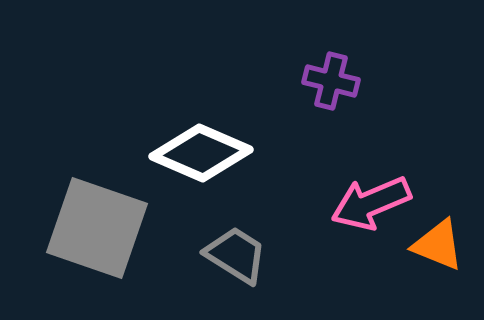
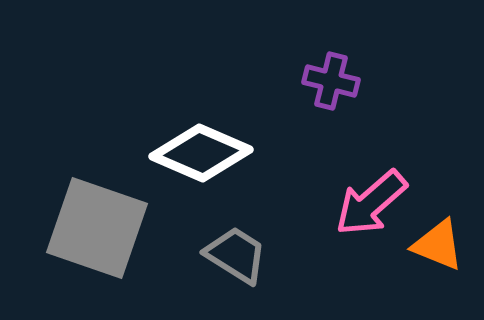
pink arrow: rotated 18 degrees counterclockwise
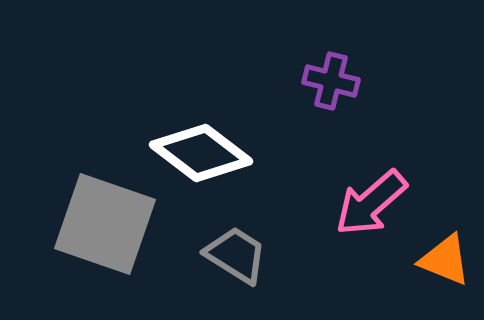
white diamond: rotated 14 degrees clockwise
gray square: moved 8 px right, 4 px up
orange triangle: moved 7 px right, 15 px down
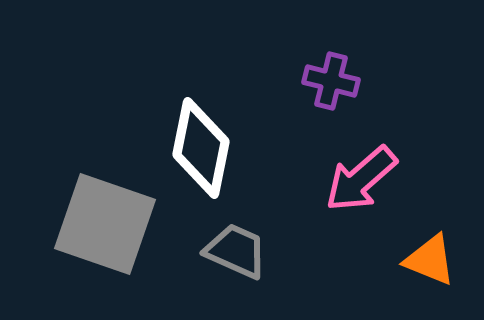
white diamond: moved 5 px up; rotated 64 degrees clockwise
pink arrow: moved 10 px left, 24 px up
gray trapezoid: moved 4 px up; rotated 8 degrees counterclockwise
orange triangle: moved 15 px left
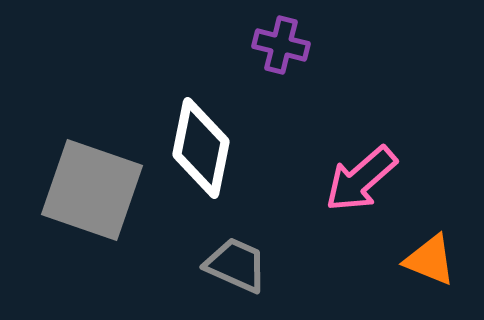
purple cross: moved 50 px left, 36 px up
gray square: moved 13 px left, 34 px up
gray trapezoid: moved 14 px down
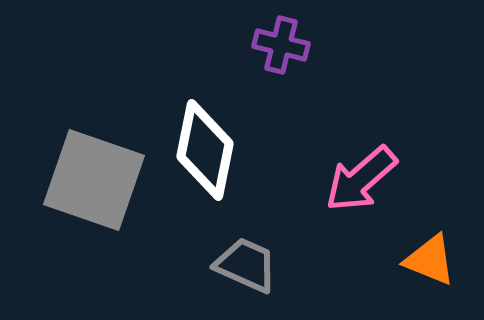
white diamond: moved 4 px right, 2 px down
gray square: moved 2 px right, 10 px up
gray trapezoid: moved 10 px right
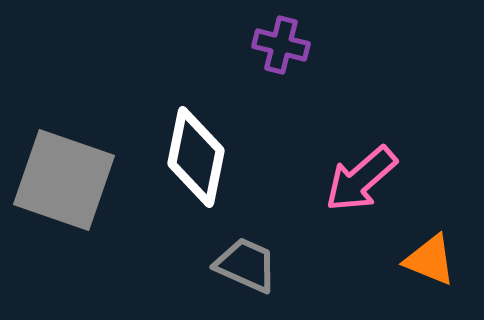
white diamond: moved 9 px left, 7 px down
gray square: moved 30 px left
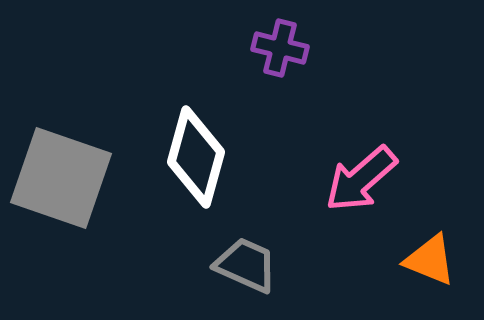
purple cross: moved 1 px left, 3 px down
white diamond: rotated 4 degrees clockwise
gray square: moved 3 px left, 2 px up
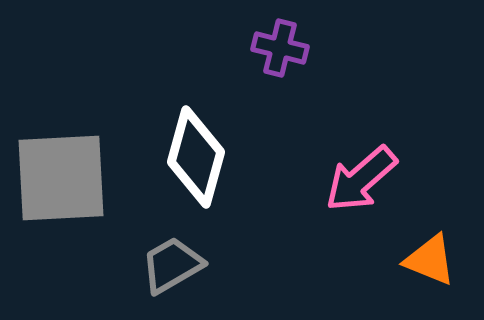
gray square: rotated 22 degrees counterclockwise
gray trapezoid: moved 74 px left; rotated 54 degrees counterclockwise
